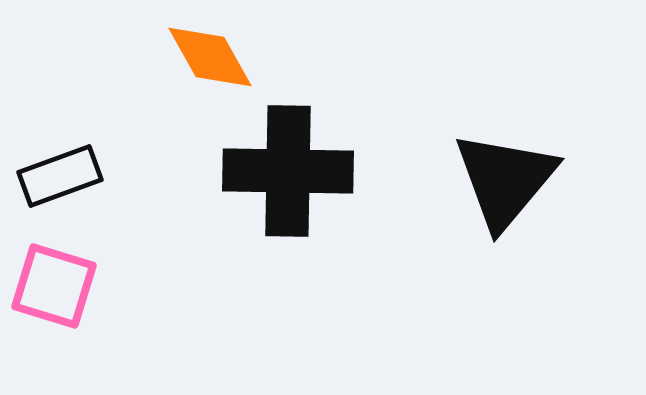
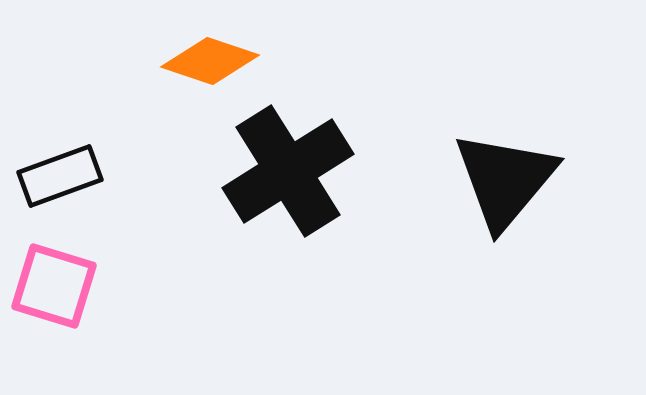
orange diamond: moved 4 px down; rotated 42 degrees counterclockwise
black cross: rotated 33 degrees counterclockwise
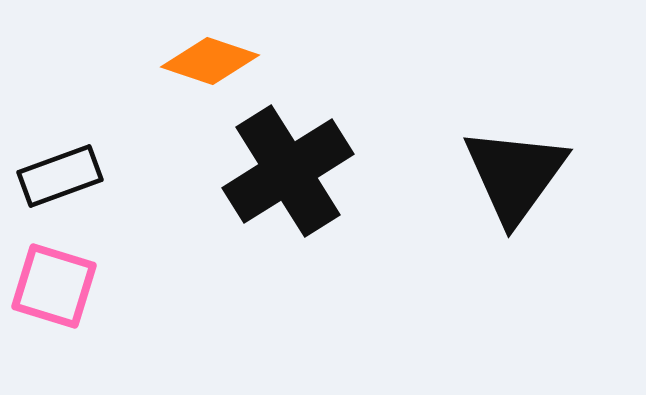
black triangle: moved 10 px right, 5 px up; rotated 4 degrees counterclockwise
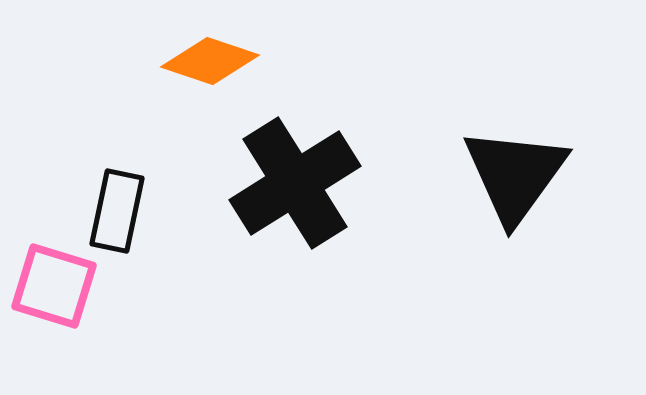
black cross: moved 7 px right, 12 px down
black rectangle: moved 57 px right, 35 px down; rotated 58 degrees counterclockwise
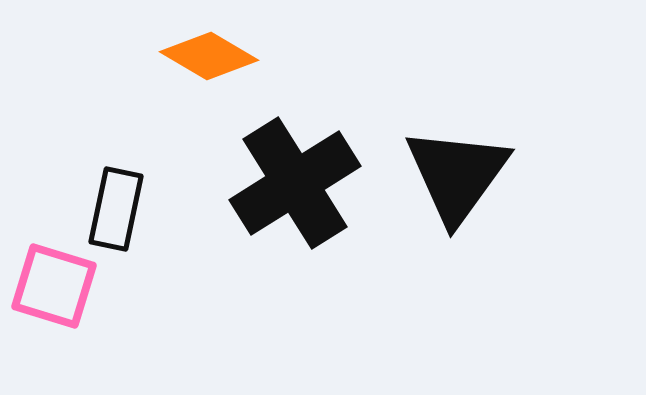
orange diamond: moved 1 px left, 5 px up; rotated 12 degrees clockwise
black triangle: moved 58 px left
black rectangle: moved 1 px left, 2 px up
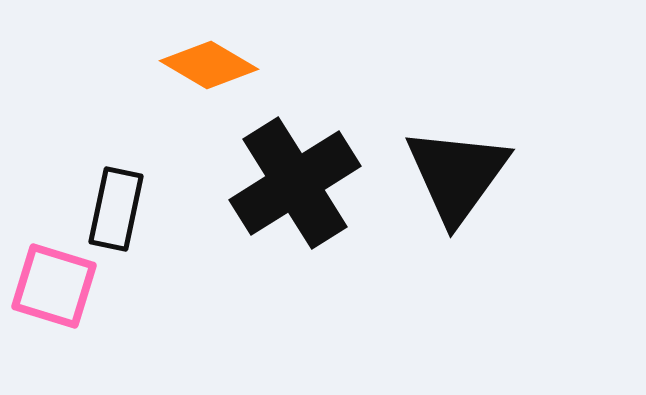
orange diamond: moved 9 px down
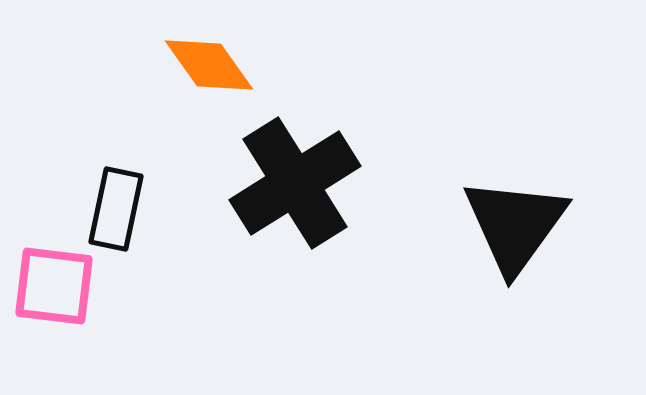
orange diamond: rotated 24 degrees clockwise
black triangle: moved 58 px right, 50 px down
pink square: rotated 10 degrees counterclockwise
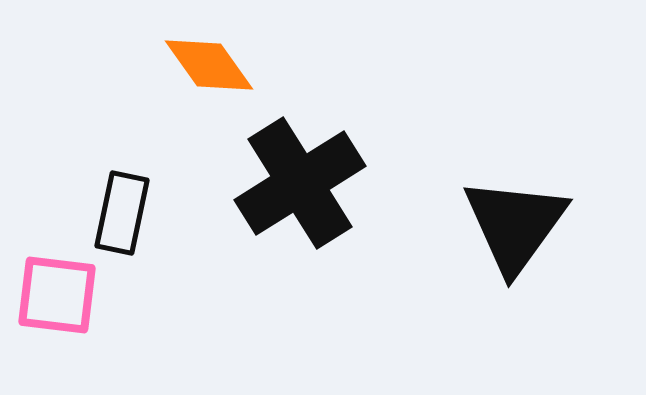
black cross: moved 5 px right
black rectangle: moved 6 px right, 4 px down
pink square: moved 3 px right, 9 px down
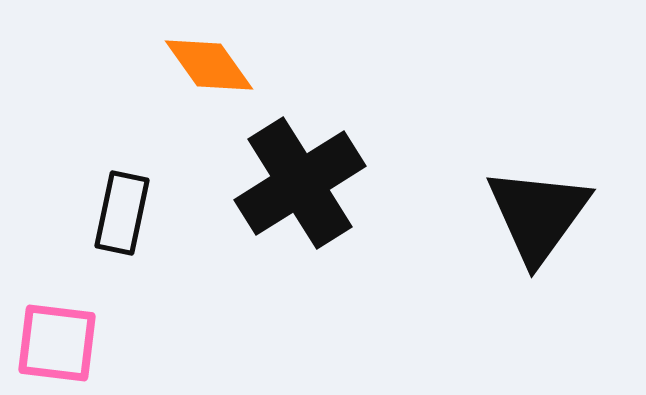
black triangle: moved 23 px right, 10 px up
pink square: moved 48 px down
